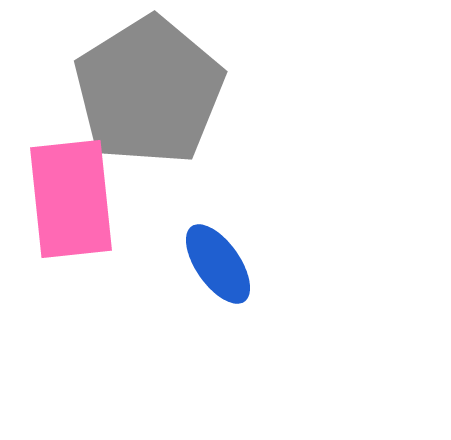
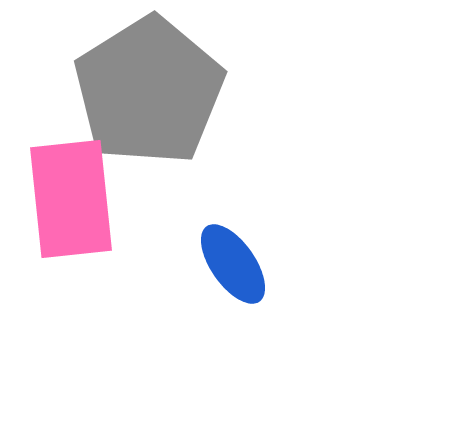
blue ellipse: moved 15 px right
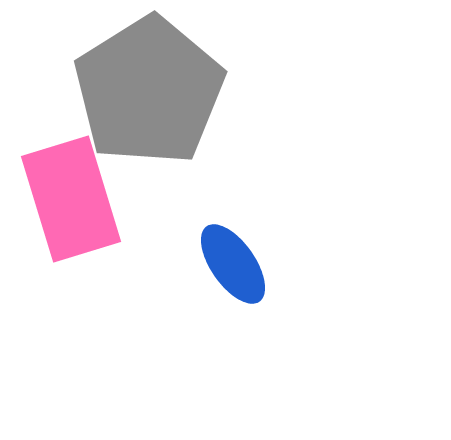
pink rectangle: rotated 11 degrees counterclockwise
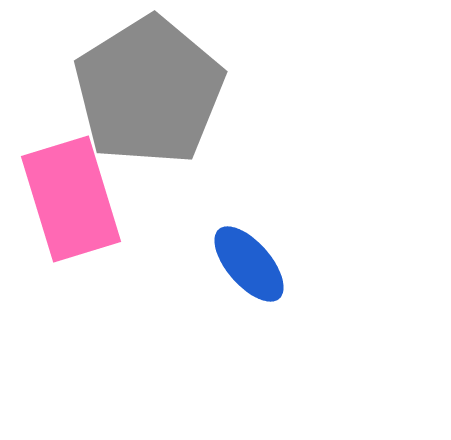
blue ellipse: moved 16 px right; rotated 6 degrees counterclockwise
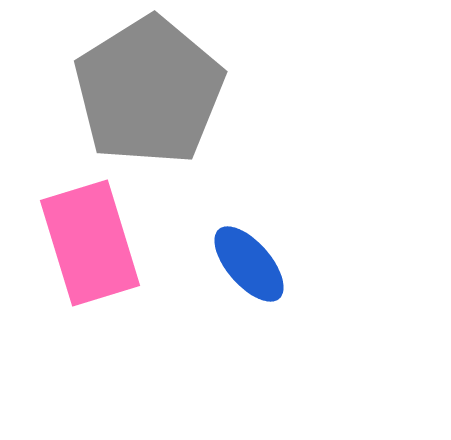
pink rectangle: moved 19 px right, 44 px down
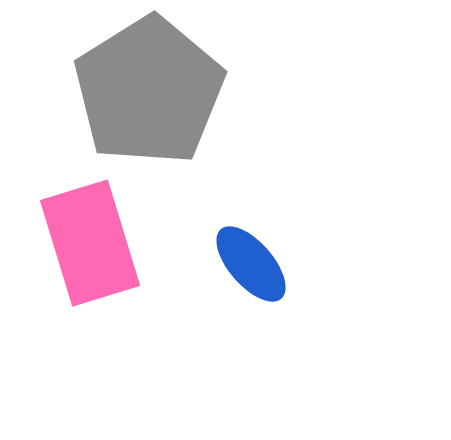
blue ellipse: moved 2 px right
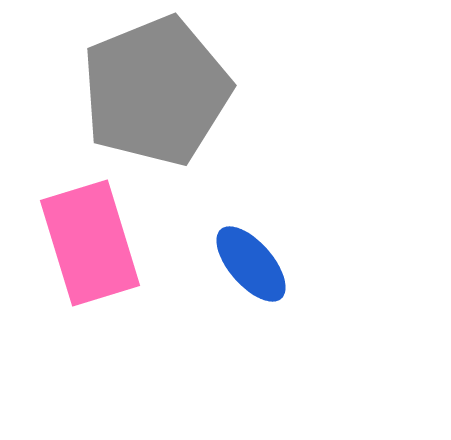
gray pentagon: moved 7 px right; rotated 10 degrees clockwise
